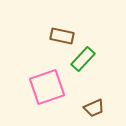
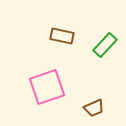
green rectangle: moved 22 px right, 14 px up
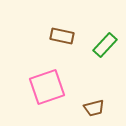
brown trapezoid: rotated 10 degrees clockwise
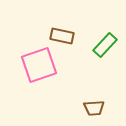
pink square: moved 8 px left, 22 px up
brown trapezoid: rotated 10 degrees clockwise
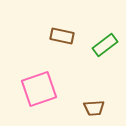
green rectangle: rotated 10 degrees clockwise
pink square: moved 24 px down
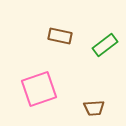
brown rectangle: moved 2 px left
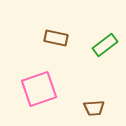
brown rectangle: moved 4 px left, 2 px down
